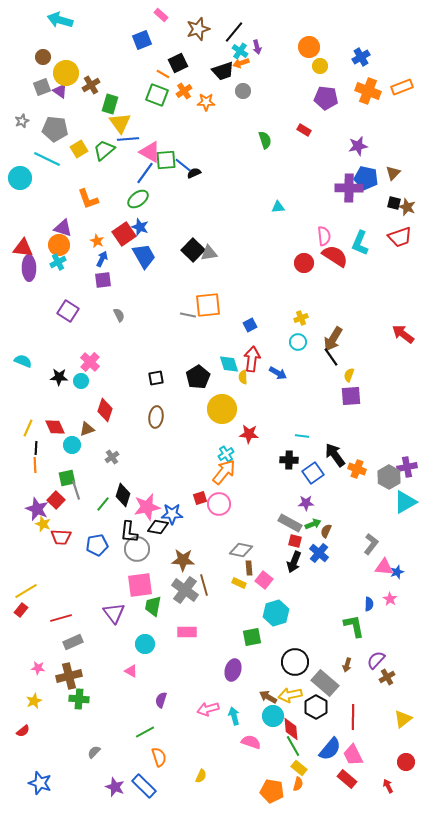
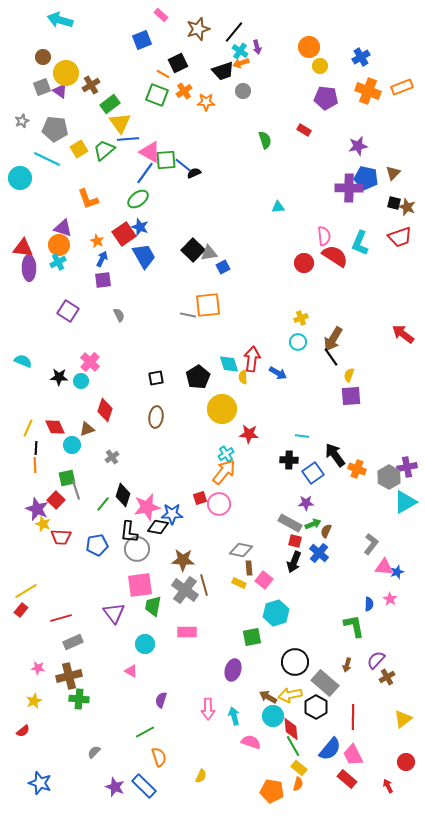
green rectangle at (110, 104): rotated 36 degrees clockwise
blue square at (250, 325): moved 27 px left, 58 px up
pink arrow at (208, 709): rotated 75 degrees counterclockwise
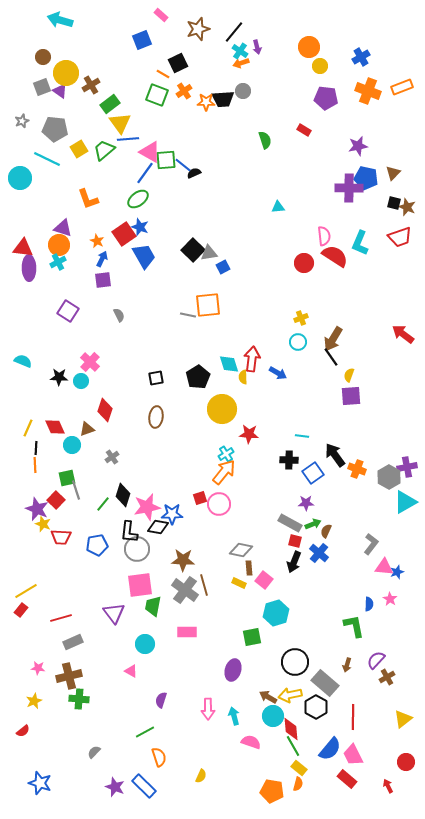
black trapezoid at (223, 71): moved 28 px down; rotated 15 degrees clockwise
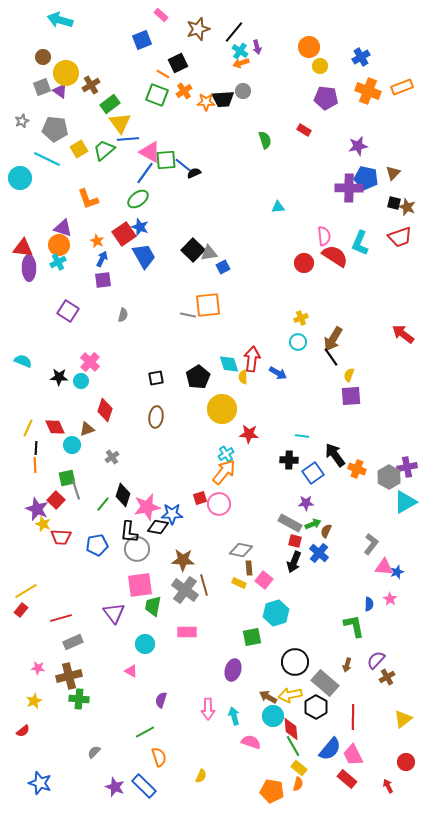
gray semicircle at (119, 315): moved 4 px right; rotated 40 degrees clockwise
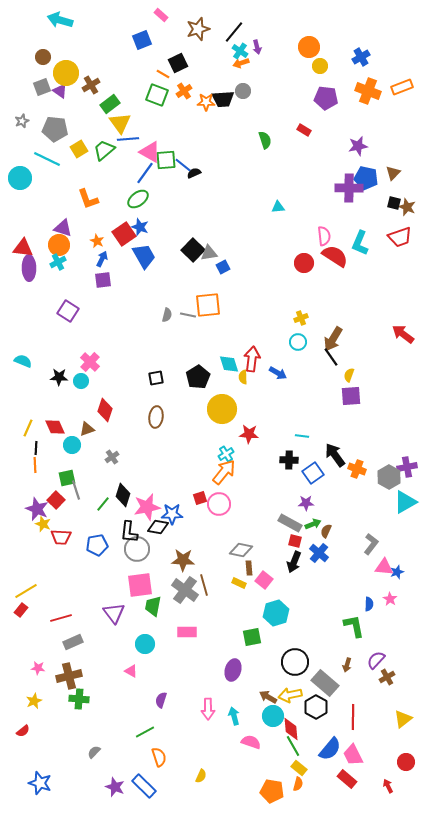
gray semicircle at (123, 315): moved 44 px right
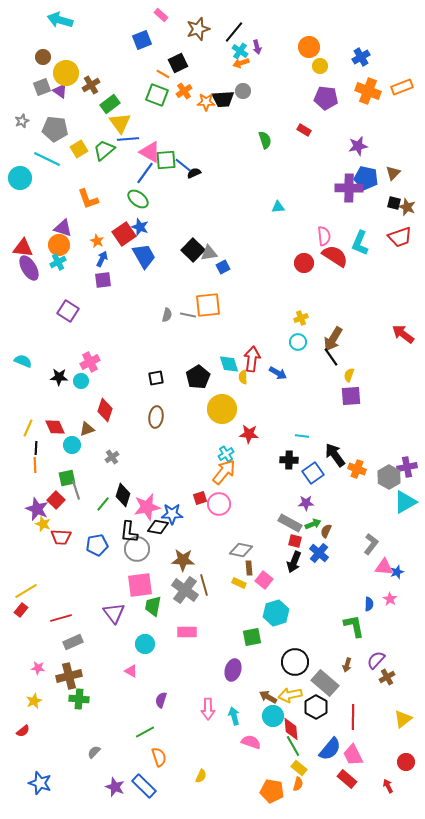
green ellipse at (138, 199): rotated 75 degrees clockwise
purple ellipse at (29, 268): rotated 30 degrees counterclockwise
pink cross at (90, 362): rotated 18 degrees clockwise
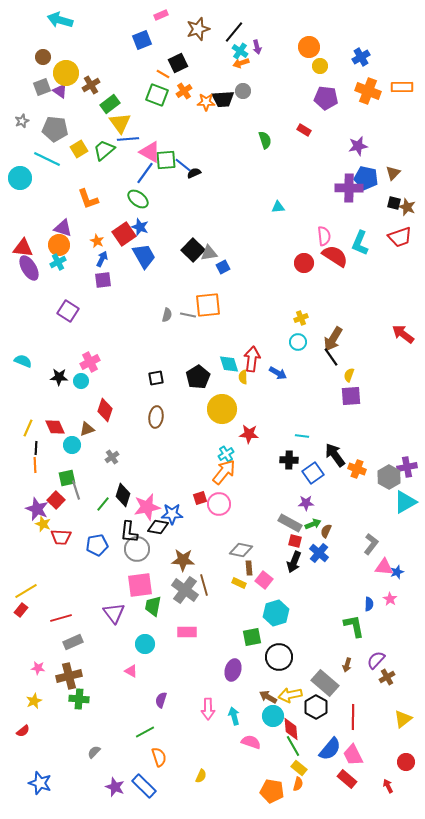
pink rectangle at (161, 15): rotated 64 degrees counterclockwise
orange rectangle at (402, 87): rotated 20 degrees clockwise
black circle at (295, 662): moved 16 px left, 5 px up
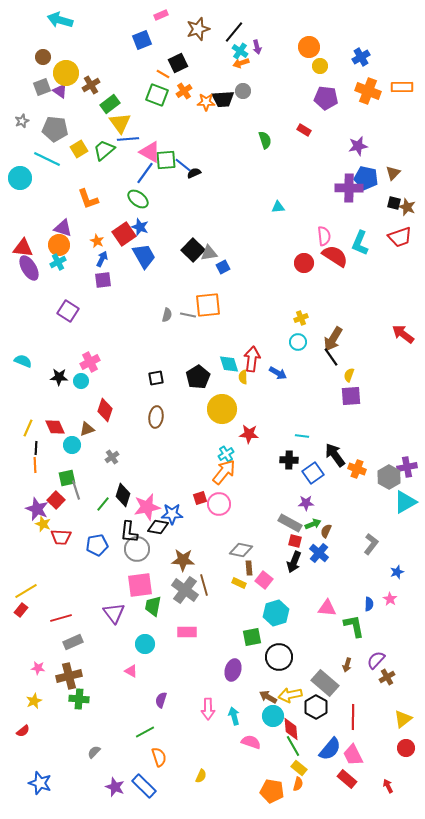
pink triangle at (384, 567): moved 57 px left, 41 px down
red circle at (406, 762): moved 14 px up
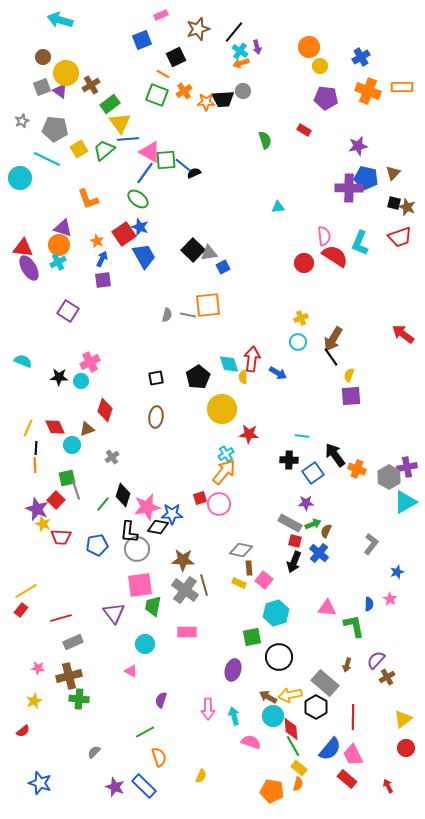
black square at (178, 63): moved 2 px left, 6 px up
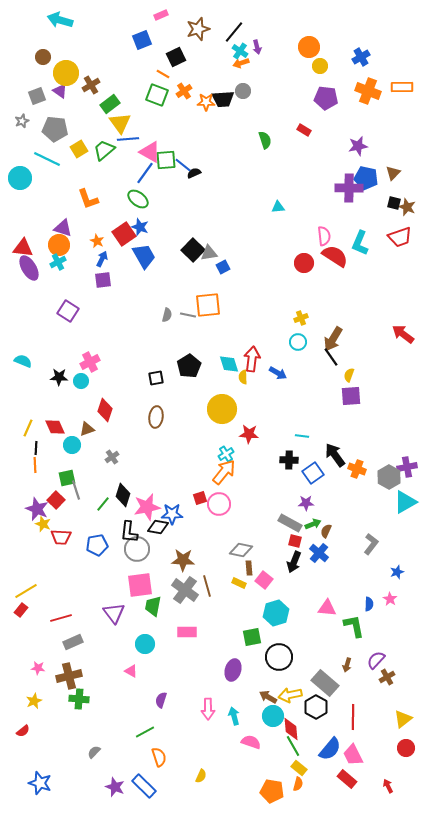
gray square at (42, 87): moved 5 px left, 9 px down
black pentagon at (198, 377): moved 9 px left, 11 px up
brown line at (204, 585): moved 3 px right, 1 px down
